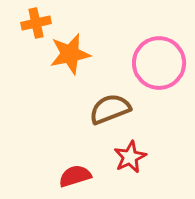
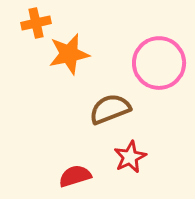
orange star: moved 1 px left
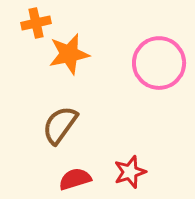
brown semicircle: moved 50 px left, 16 px down; rotated 33 degrees counterclockwise
red star: moved 15 px down; rotated 8 degrees clockwise
red semicircle: moved 3 px down
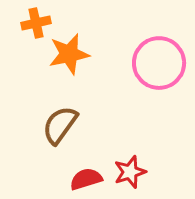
red semicircle: moved 11 px right
